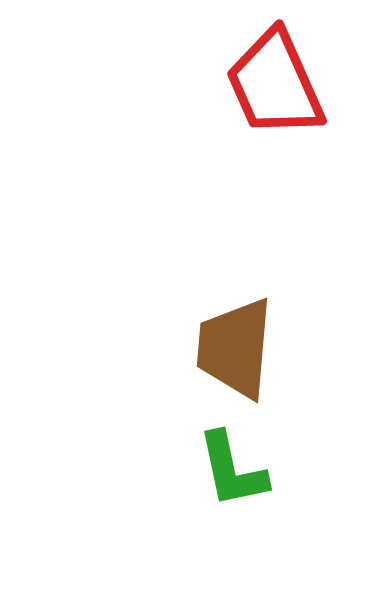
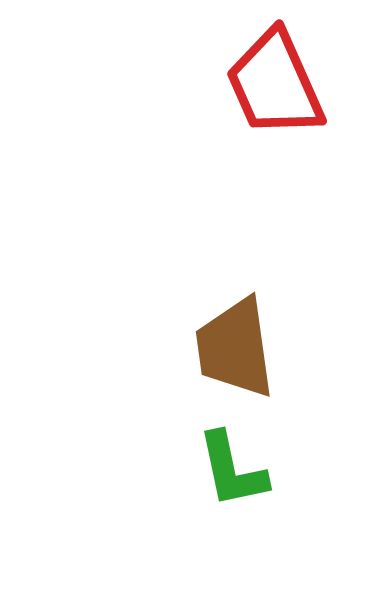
brown trapezoid: rotated 13 degrees counterclockwise
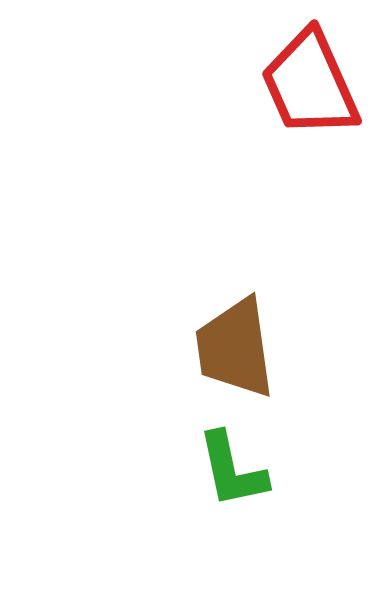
red trapezoid: moved 35 px right
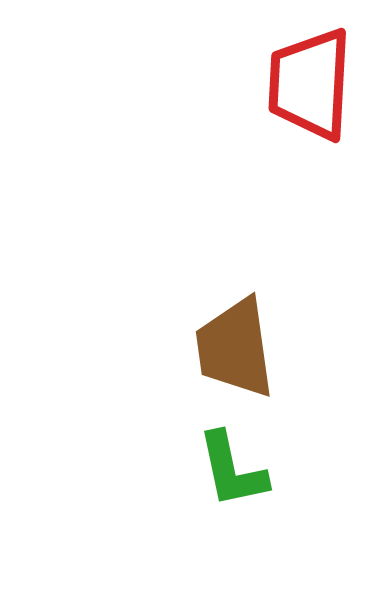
red trapezoid: rotated 27 degrees clockwise
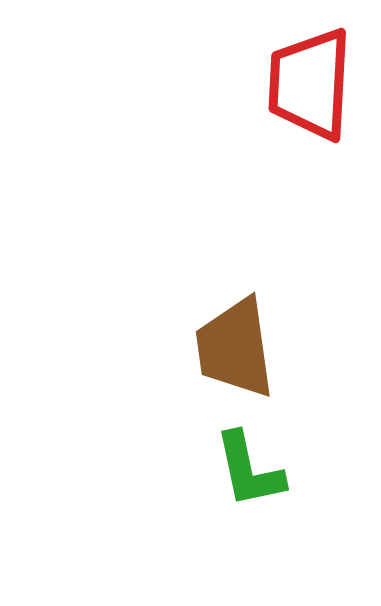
green L-shape: moved 17 px right
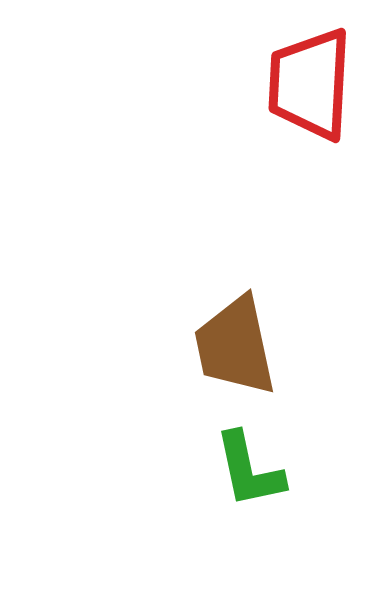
brown trapezoid: moved 2 px up; rotated 4 degrees counterclockwise
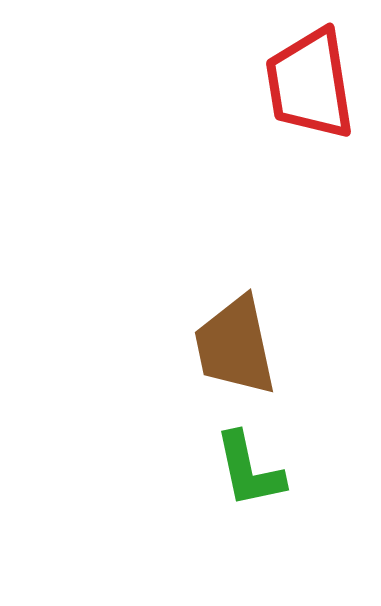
red trapezoid: rotated 12 degrees counterclockwise
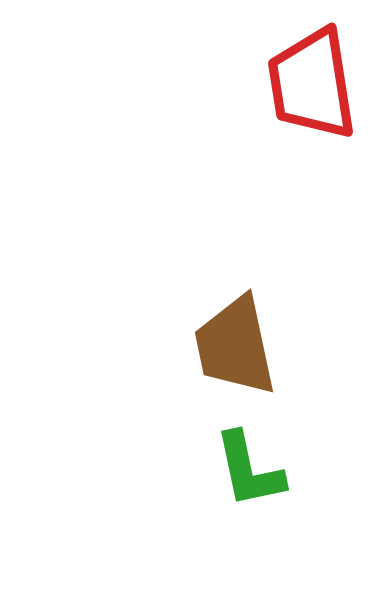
red trapezoid: moved 2 px right
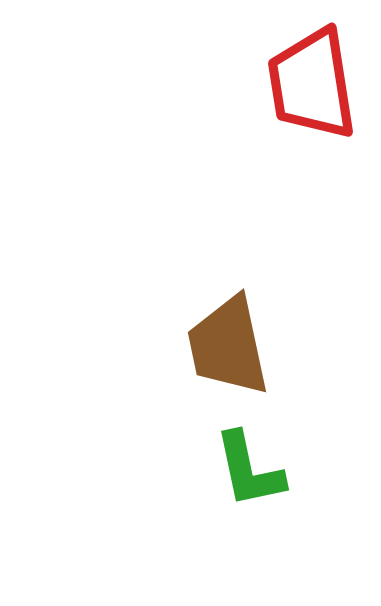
brown trapezoid: moved 7 px left
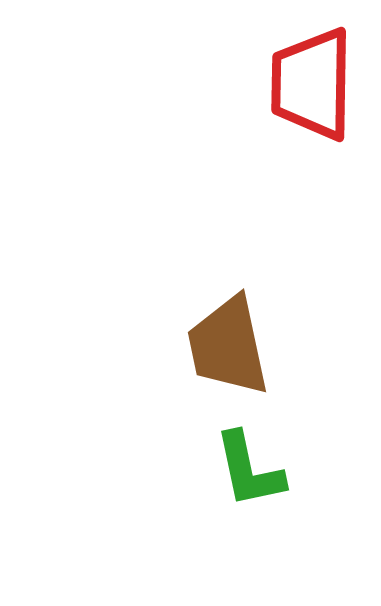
red trapezoid: rotated 10 degrees clockwise
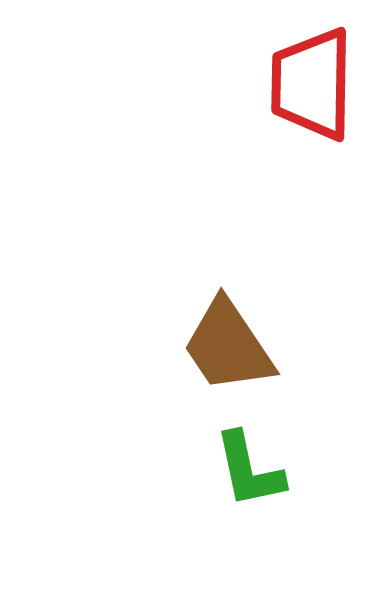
brown trapezoid: rotated 22 degrees counterclockwise
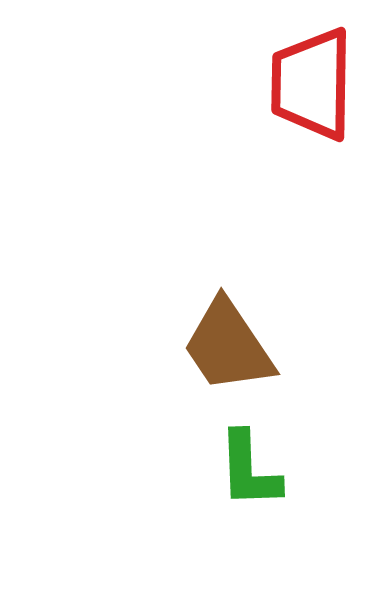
green L-shape: rotated 10 degrees clockwise
